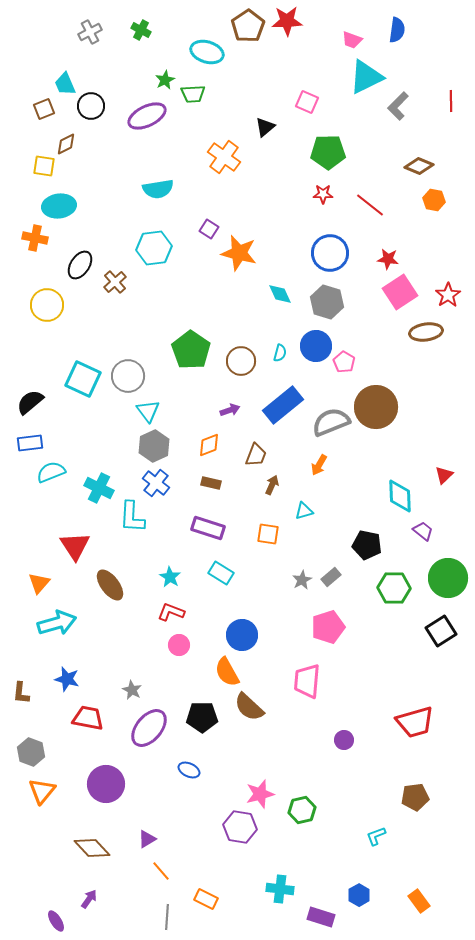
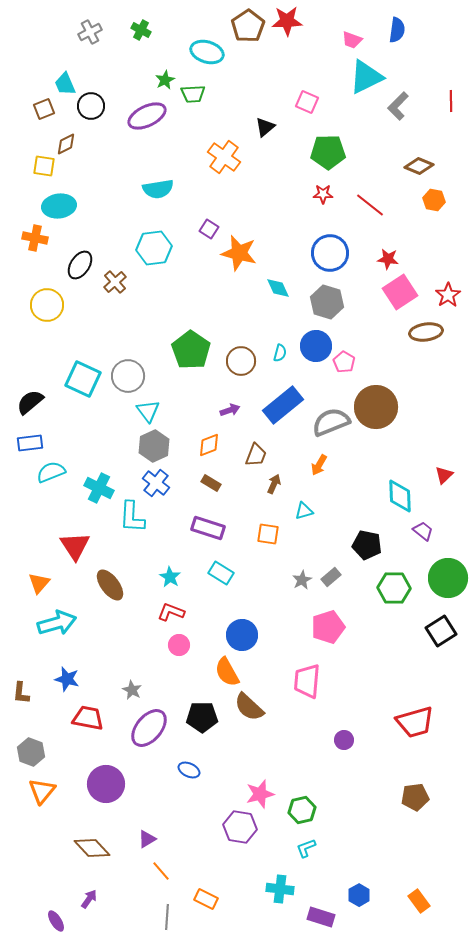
cyan diamond at (280, 294): moved 2 px left, 6 px up
brown rectangle at (211, 483): rotated 18 degrees clockwise
brown arrow at (272, 485): moved 2 px right, 1 px up
cyan L-shape at (376, 836): moved 70 px left, 12 px down
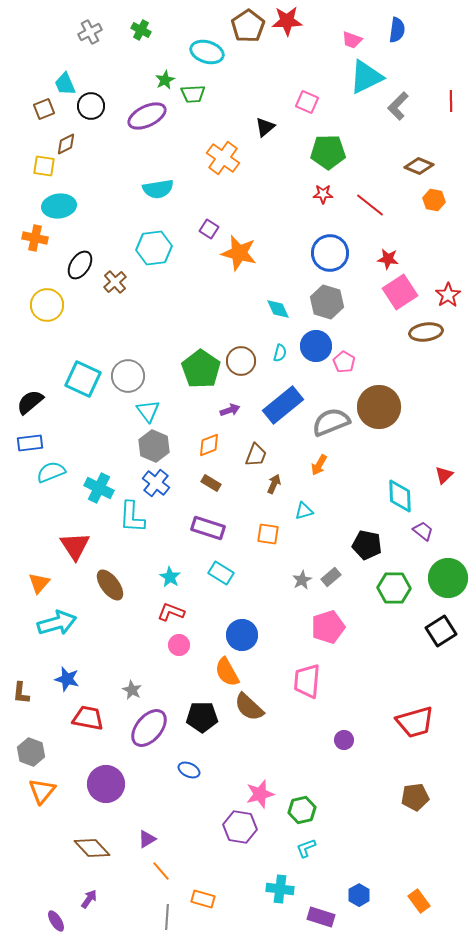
orange cross at (224, 157): moved 1 px left, 1 px down
cyan diamond at (278, 288): moved 21 px down
green pentagon at (191, 350): moved 10 px right, 19 px down
brown circle at (376, 407): moved 3 px right
gray hexagon at (154, 446): rotated 12 degrees counterclockwise
orange rectangle at (206, 899): moved 3 px left; rotated 10 degrees counterclockwise
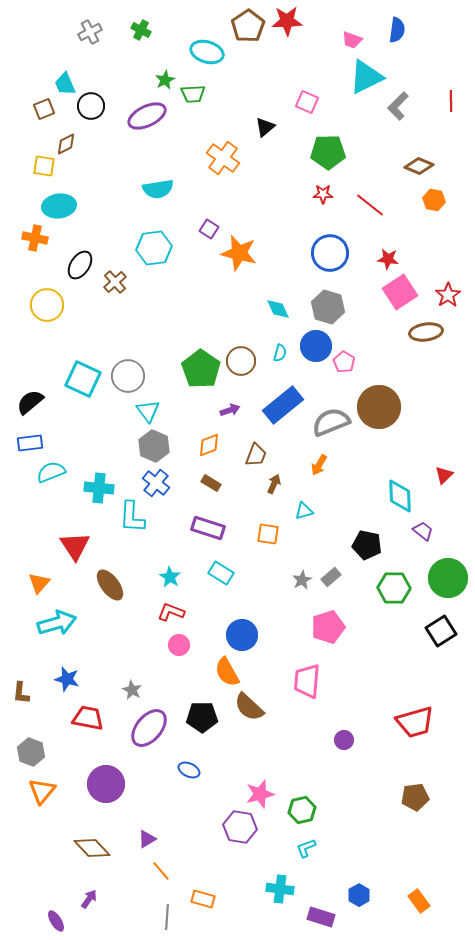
gray hexagon at (327, 302): moved 1 px right, 5 px down
cyan cross at (99, 488): rotated 20 degrees counterclockwise
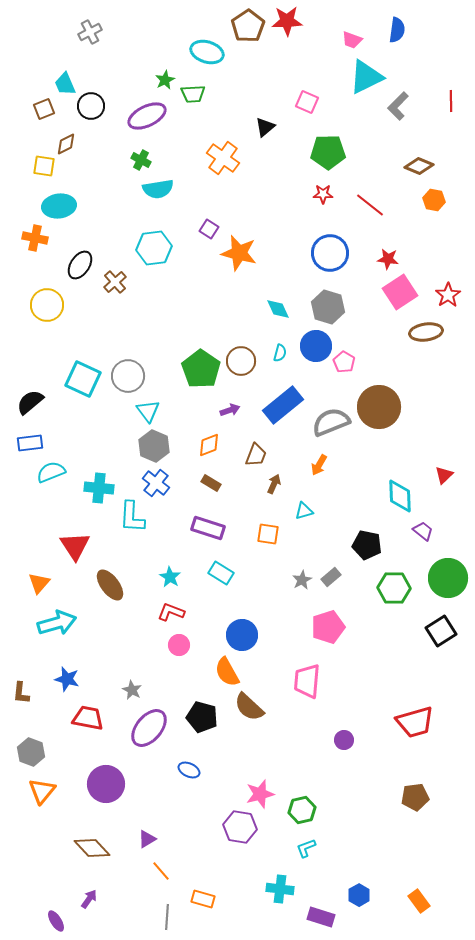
green cross at (141, 30): moved 130 px down
black pentagon at (202, 717): rotated 16 degrees clockwise
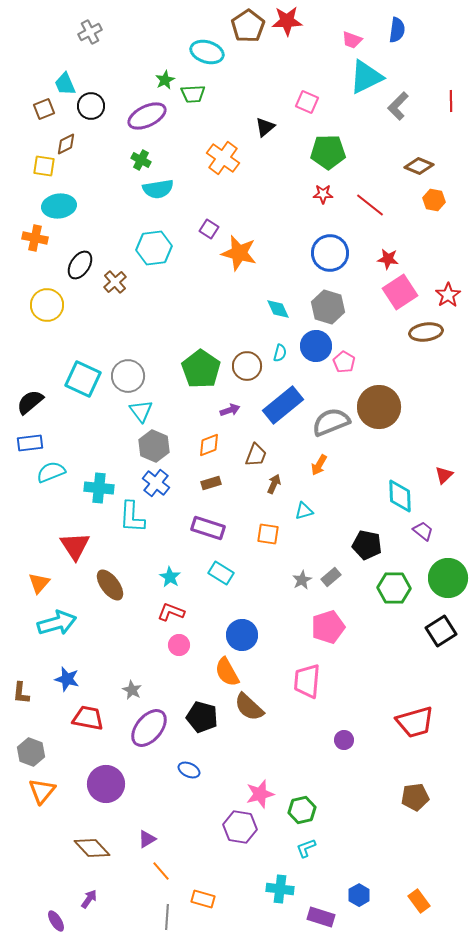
brown circle at (241, 361): moved 6 px right, 5 px down
cyan triangle at (148, 411): moved 7 px left
brown rectangle at (211, 483): rotated 48 degrees counterclockwise
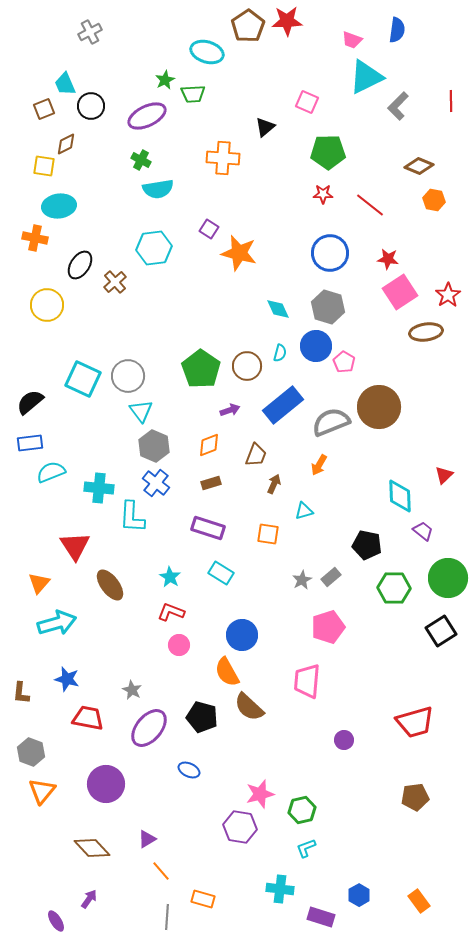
orange cross at (223, 158): rotated 32 degrees counterclockwise
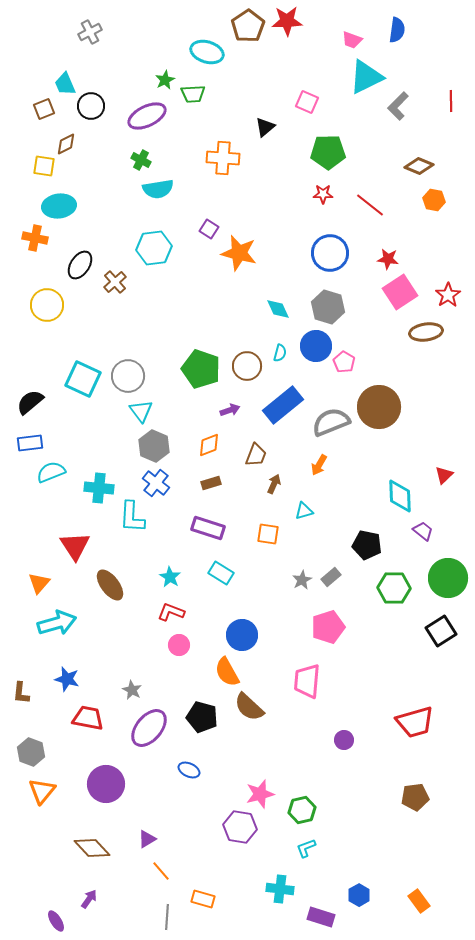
green pentagon at (201, 369): rotated 15 degrees counterclockwise
